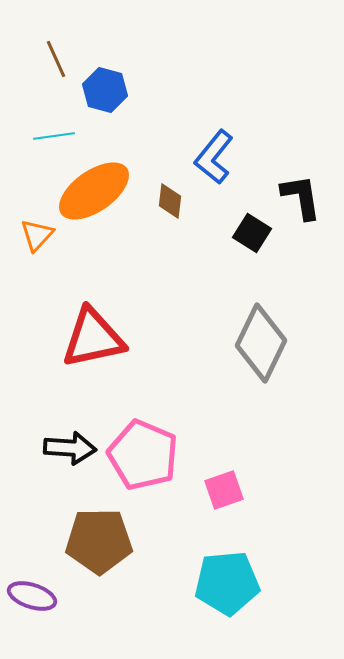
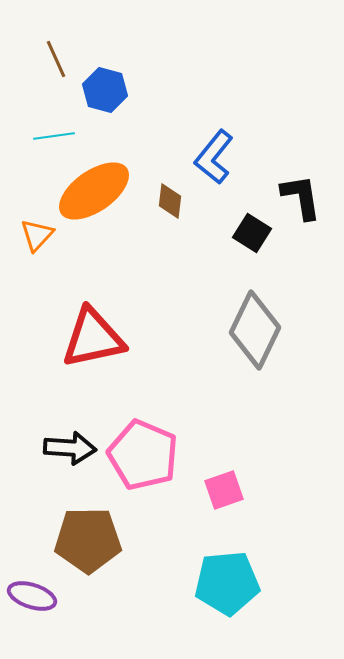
gray diamond: moved 6 px left, 13 px up
brown pentagon: moved 11 px left, 1 px up
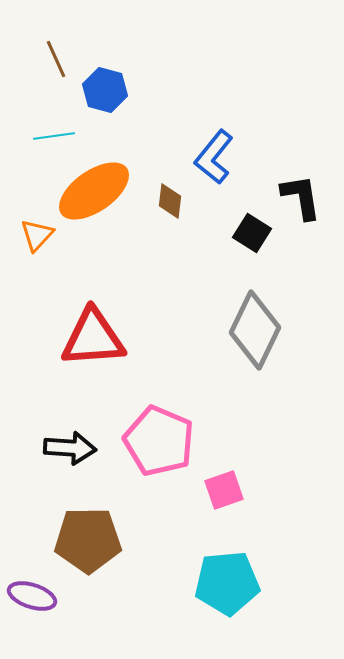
red triangle: rotated 8 degrees clockwise
pink pentagon: moved 16 px right, 14 px up
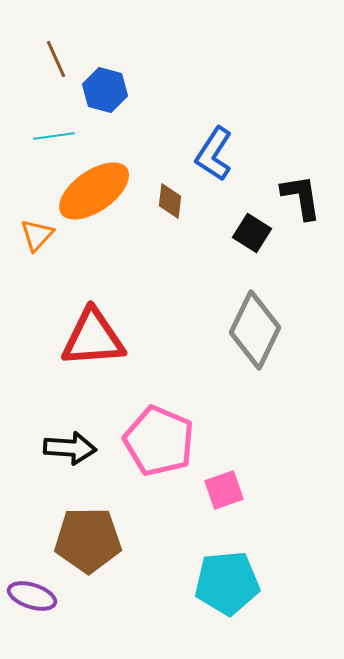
blue L-shape: moved 3 px up; rotated 6 degrees counterclockwise
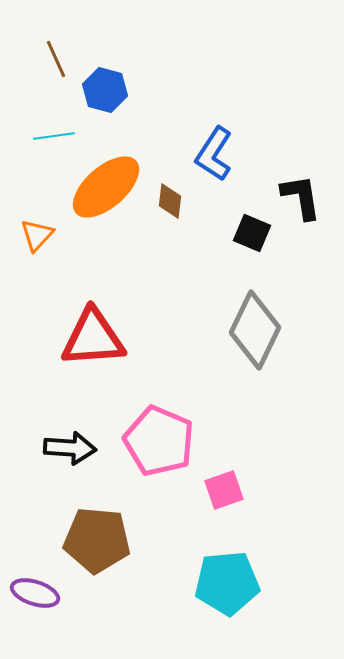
orange ellipse: moved 12 px right, 4 px up; rotated 6 degrees counterclockwise
black square: rotated 9 degrees counterclockwise
brown pentagon: moved 9 px right; rotated 6 degrees clockwise
purple ellipse: moved 3 px right, 3 px up
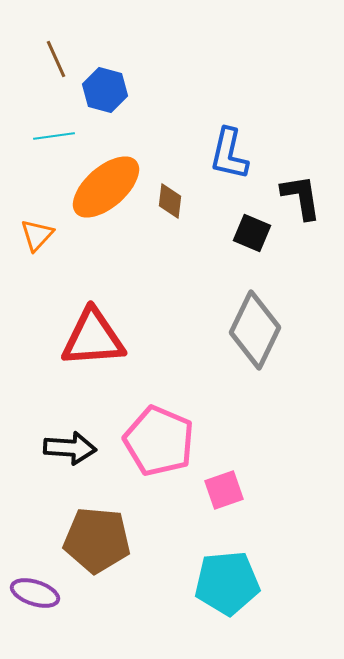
blue L-shape: moved 15 px right; rotated 20 degrees counterclockwise
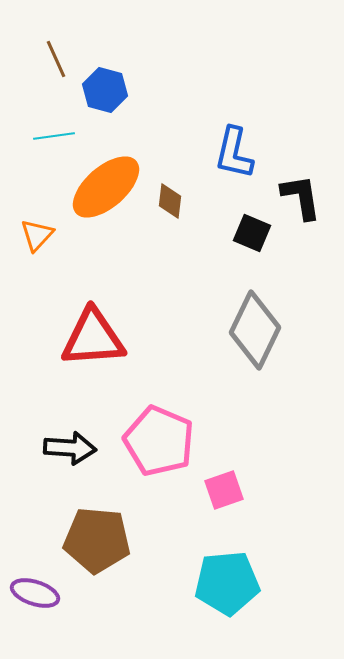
blue L-shape: moved 5 px right, 1 px up
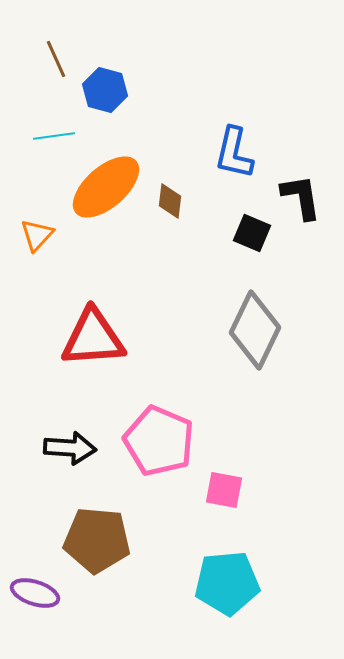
pink square: rotated 30 degrees clockwise
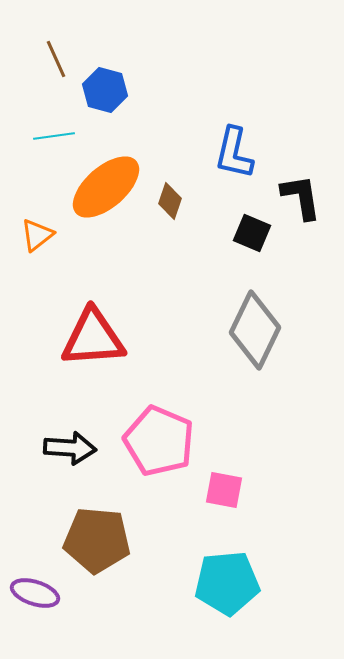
brown diamond: rotated 12 degrees clockwise
orange triangle: rotated 9 degrees clockwise
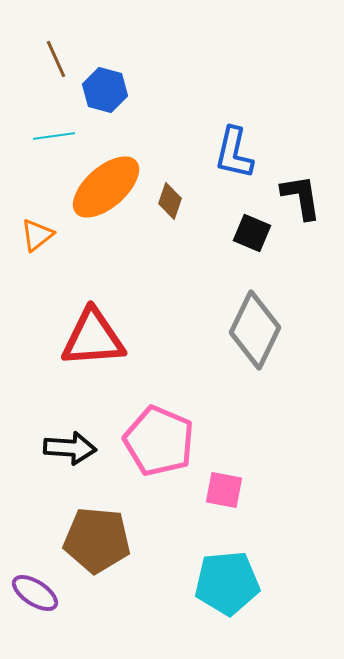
purple ellipse: rotated 15 degrees clockwise
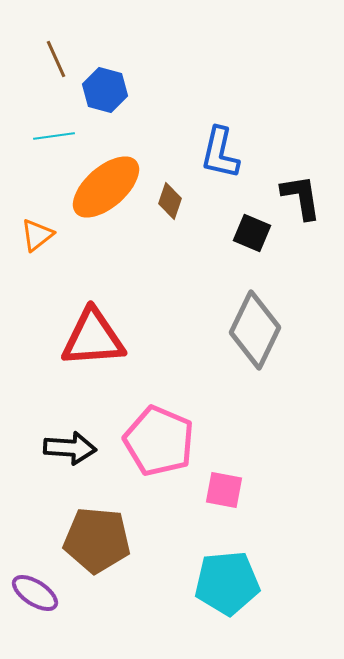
blue L-shape: moved 14 px left
